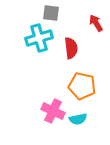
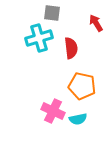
gray square: moved 1 px right
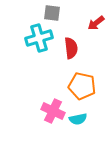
red arrow: rotated 96 degrees counterclockwise
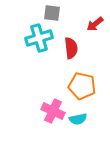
red arrow: moved 1 px left, 1 px down
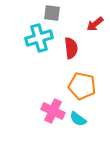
cyan semicircle: rotated 48 degrees clockwise
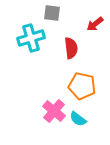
cyan cross: moved 8 px left
pink cross: moved 1 px right; rotated 15 degrees clockwise
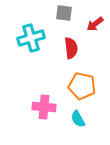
gray square: moved 12 px right
pink cross: moved 10 px left, 4 px up; rotated 35 degrees counterclockwise
cyan semicircle: rotated 24 degrees clockwise
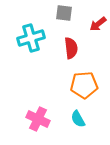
red arrow: moved 3 px right
orange pentagon: moved 2 px right, 1 px up; rotated 16 degrees counterclockwise
pink cross: moved 6 px left, 12 px down; rotated 20 degrees clockwise
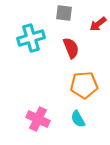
red semicircle: rotated 15 degrees counterclockwise
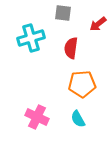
gray square: moved 1 px left
red semicircle: rotated 150 degrees counterclockwise
orange pentagon: moved 2 px left, 1 px up
pink cross: moved 1 px left, 2 px up
